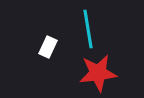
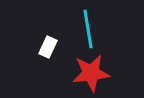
red star: moved 7 px left
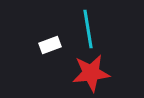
white rectangle: moved 2 px right, 2 px up; rotated 45 degrees clockwise
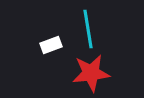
white rectangle: moved 1 px right
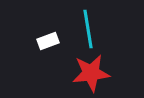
white rectangle: moved 3 px left, 4 px up
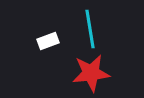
cyan line: moved 2 px right
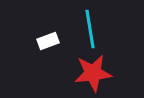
red star: moved 2 px right
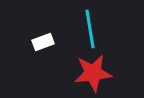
white rectangle: moved 5 px left, 1 px down
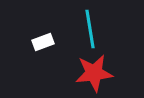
red star: moved 1 px right
